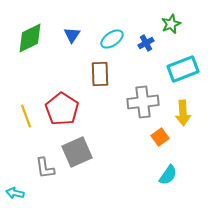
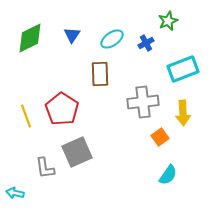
green star: moved 3 px left, 3 px up
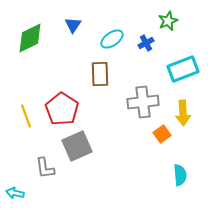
blue triangle: moved 1 px right, 10 px up
orange square: moved 2 px right, 3 px up
gray square: moved 6 px up
cyan semicircle: moved 12 px right; rotated 40 degrees counterclockwise
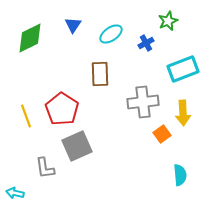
cyan ellipse: moved 1 px left, 5 px up
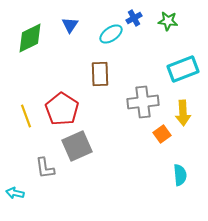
green star: rotated 30 degrees clockwise
blue triangle: moved 3 px left
blue cross: moved 12 px left, 25 px up
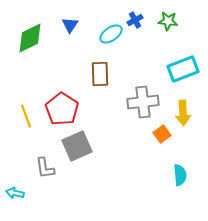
blue cross: moved 1 px right, 2 px down
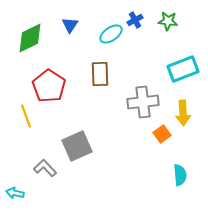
red pentagon: moved 13 px left, 23 px up
gray L-shape: rotated 145 degrees clockwise
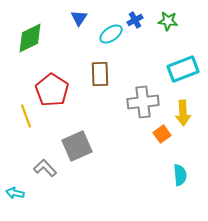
blue triangle: moved 9 px right, 7 px up
red pentagon: moved 3 px right, 4 px down
